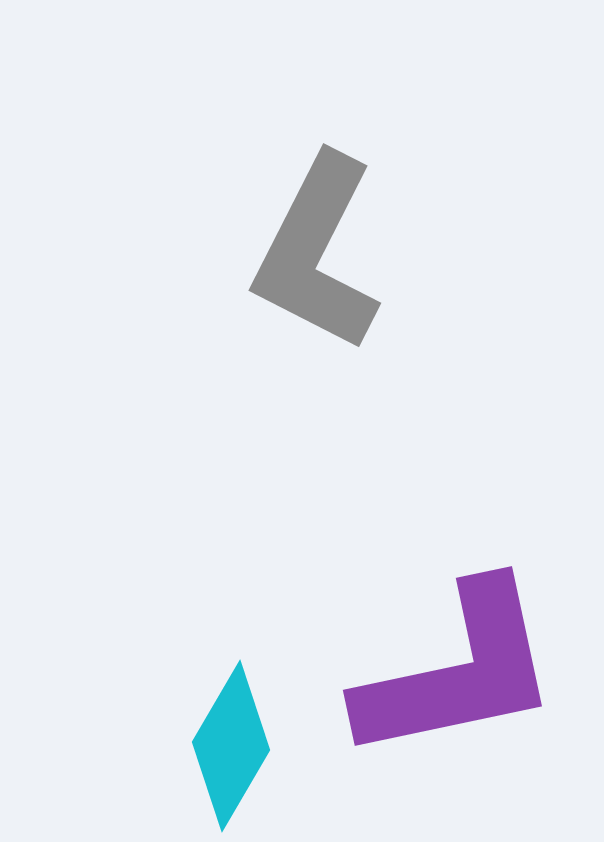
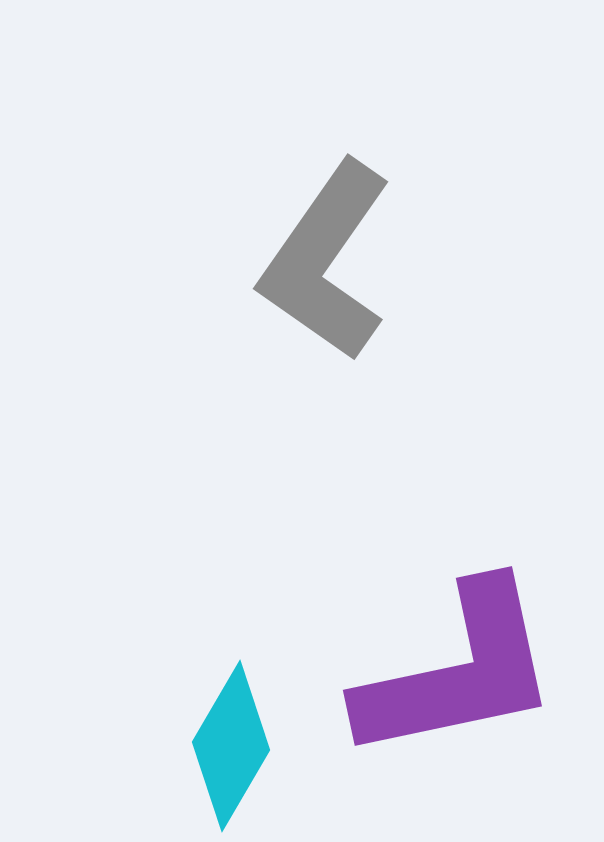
gray L-shape: moved 9 px right, 8 px down; rotated 8 degrees clockwise
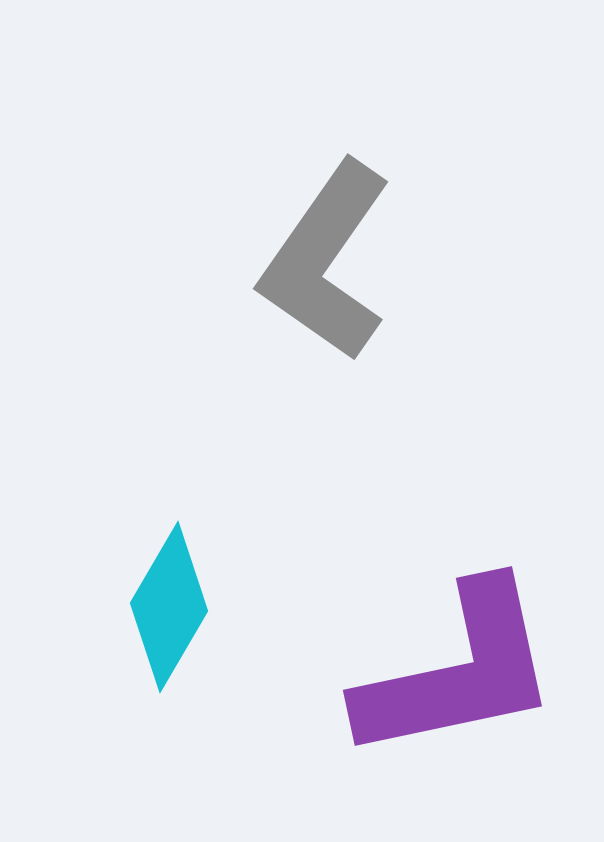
cyan diamond: moved 62 px left, 139 px up
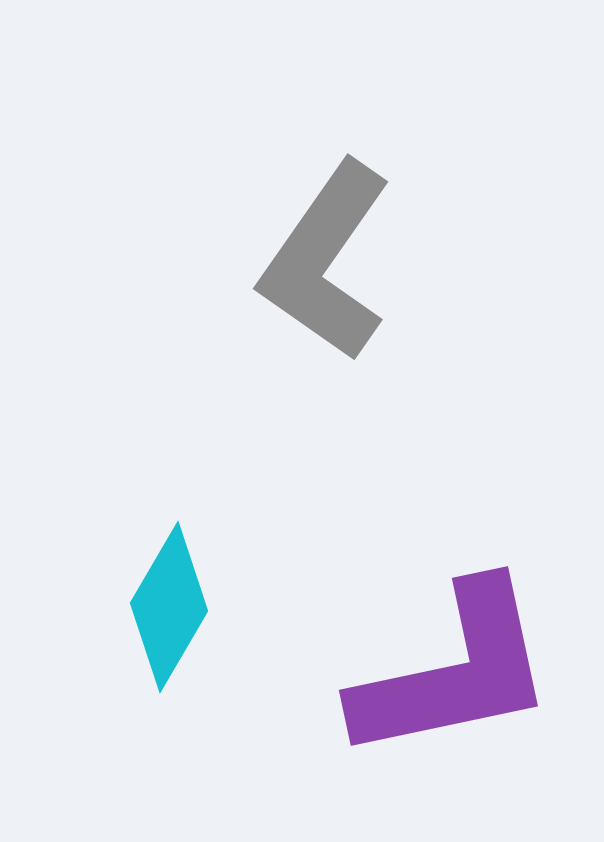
purple L-shape: moved 4 px left
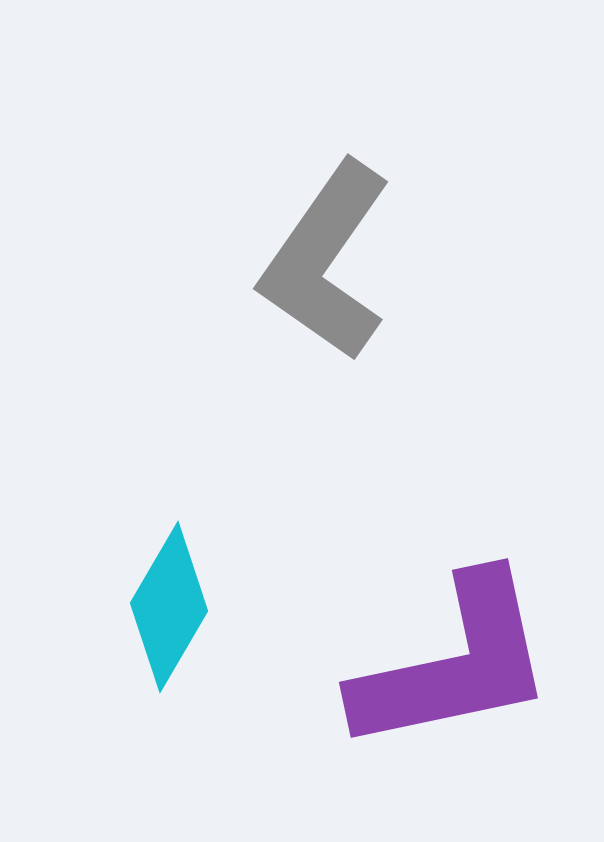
purple L-shape: moved 8 px up
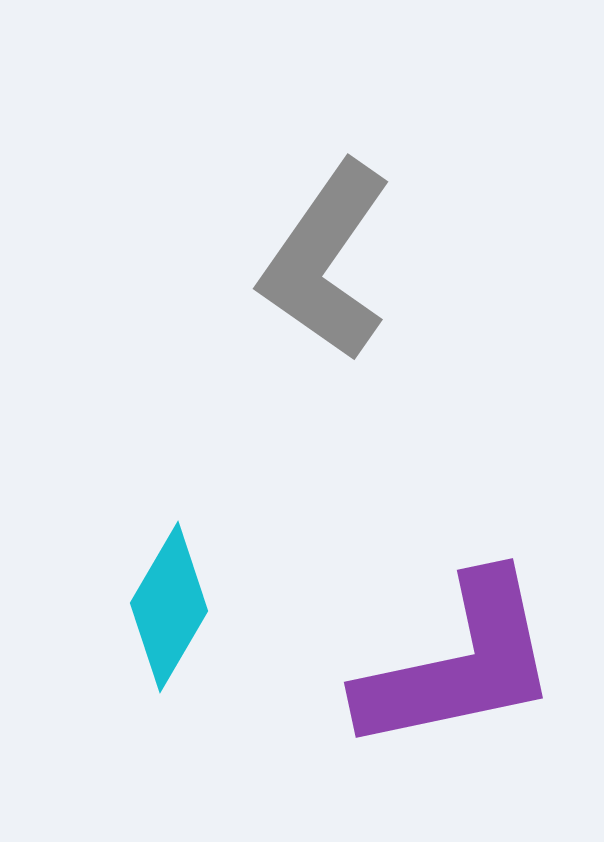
purple L-shape: moved 5 px right
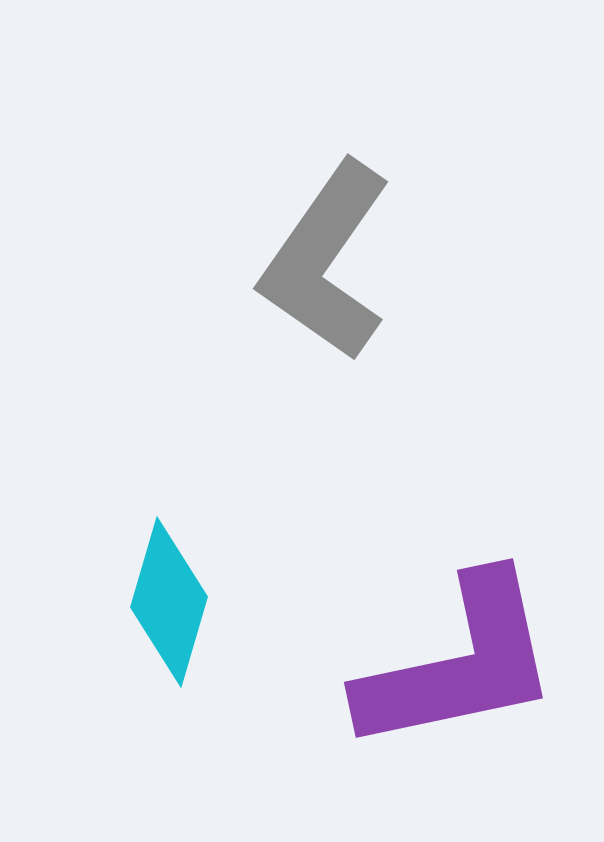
cyan diamond: moved 5 px up; rotated 14 degrees counterclockwise
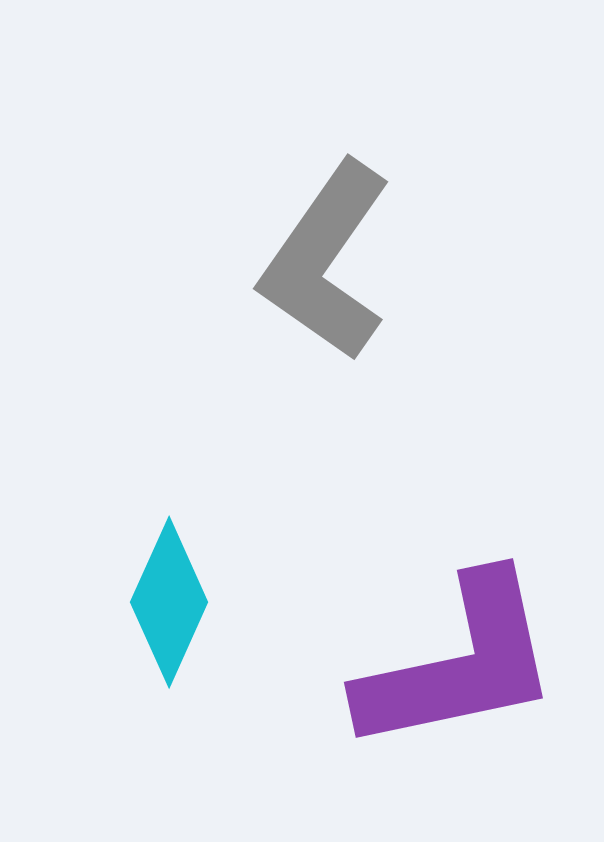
cyan diamond: rotated 8 degrees clockwise
